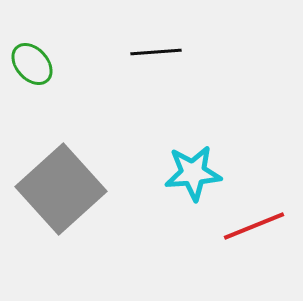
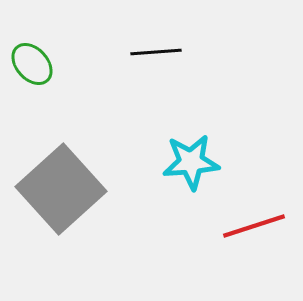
cyan star: moved 2 px left, 11 px up
red line: rotated 4 degrees clockwise
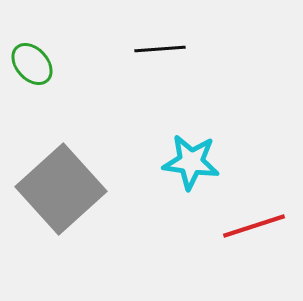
black line: moved 4 px right, 3 px up
cyan star: rotated 12 degrees clockwise
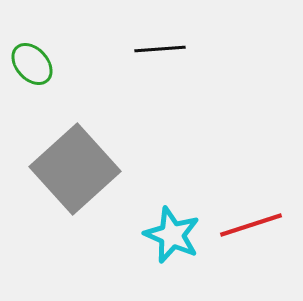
cyan star: moved 19 px left, 73 px down; rotated 16 degrees clockwise
gray square: moved 14 px right, 20 px up
red line: moved 3 px left, 1 px up
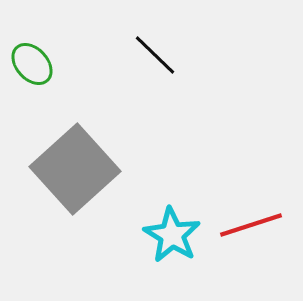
black line: moved 5 px left, 6 px down; rotated 48 degrees clockwise
cyan star: rotated 8 degrees clockwise
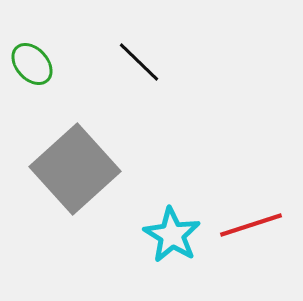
black line: moved 16 px left, 7 px down
